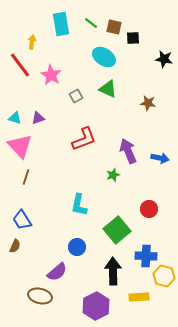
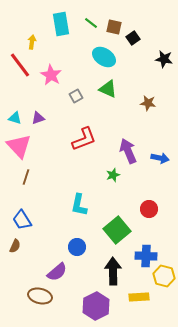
black square: rotated 32 degrees counterclockwise
pink triangle: moved 1 px left
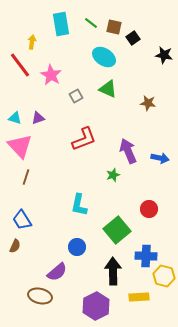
black star: moved 4 px up
pink triangle: moved 1 px right
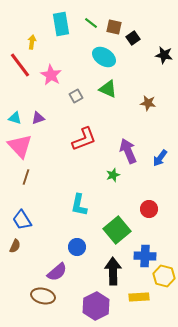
blue arrow: rotated 114 degrees clockwise
blue cross: moved 1 px left
brown ellipse: moved 3 px right
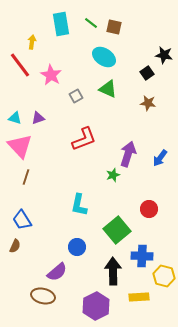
black square: moved 14 px right, 35 px down
purple arrow: moved 3 px down; rotated 40 degrees clockwise
blue cross: moved 3 px left
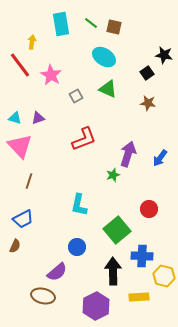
brown line: moved 3 px right, 4 px down
blue trapezoid: moved 1 px right, 1 px up; rotated 85 degrees counterclockwise
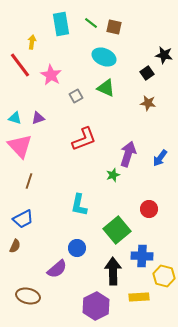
cyan ellipse: rotated 10 degrees counterclockwise
green triangle: moved 2 px left, 1 px up
blue circle: moved 1 px down
purple semicircle: moved 3 px up
brown ellipse: moved 15 px left
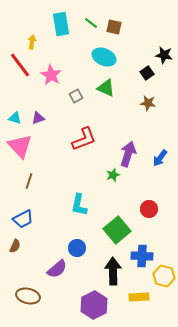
purple hexagon: moved 2 px left, 1 px up
